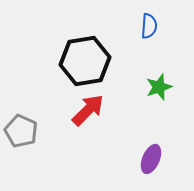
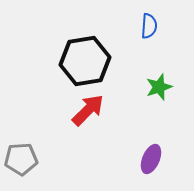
gray pentagon: moved 28 px down; rotated 28 degrees counterclockwise
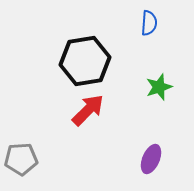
blue semicircle: moved 3 px up
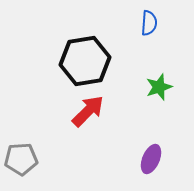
red arrow: moved 1 px down
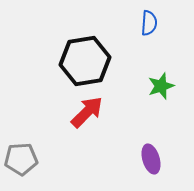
green star: moved 2 px right, 1 px up
red arrow: moved 1 px left, 1 px down
purple ellipse: rotated 40 degrees counterclockwise
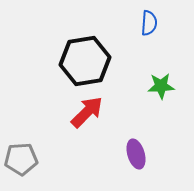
green star: rotated 16 degrees clockwise
purple ellipse: moved 15 px left, 5 px up
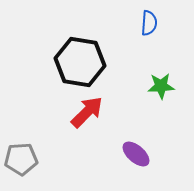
black hexagon: moved 5 px left, 1 px down; rotated 18 degrees clockwise
purple ellipse: rotated 32 degrees counterclockwise
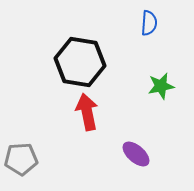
green star: rotated 8 degrees counterclockwise
red arrow: rotated 57 degrees counterclockwise
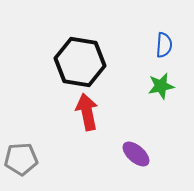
blue semicircle: moved 15 px right, 22 px down
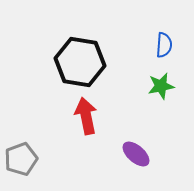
red arrow: moved 1 px left, 4 px down
gray pentagon: rotated 16 degrees counterclockwise
